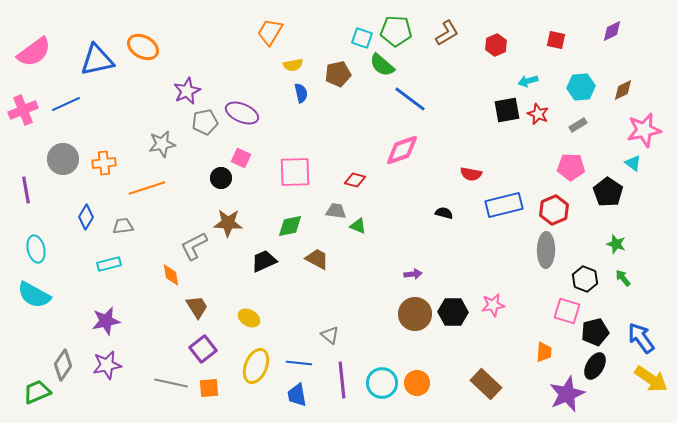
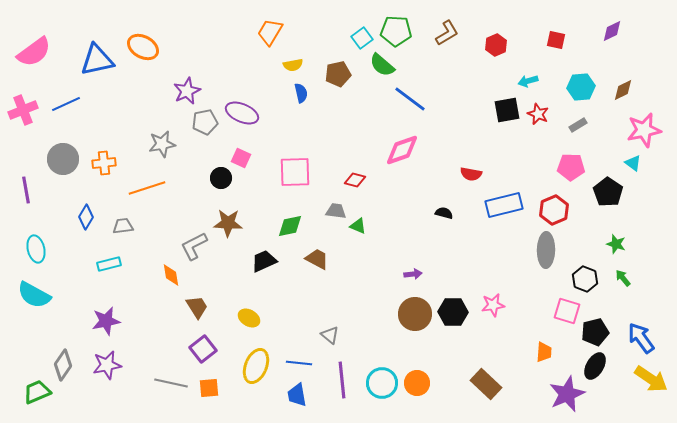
cyan square at (362, 38): rotated 35 degrees clockwise
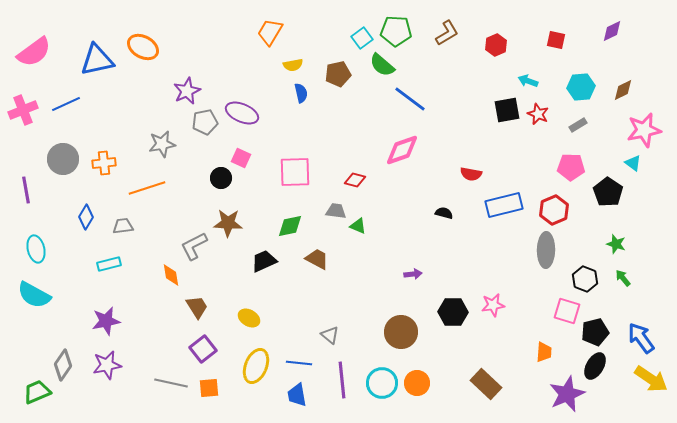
cyan arrow at (528, 81): rotated 36 degrees clockwise
brown circle at (415, 314): moved 14 px left, 18 px down
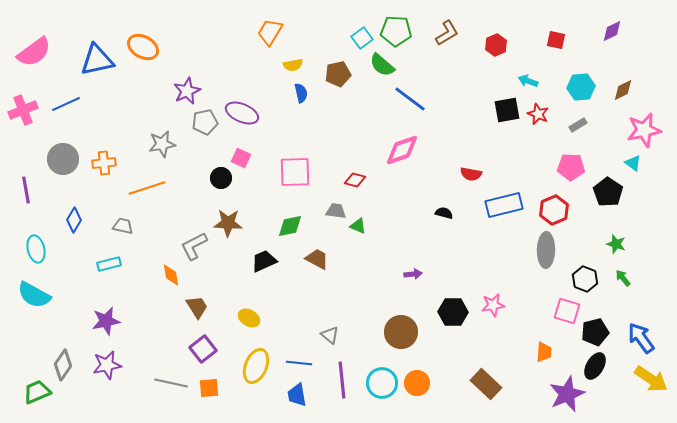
blue diamond at (86, 217): moved 12 px left, 3 px down
gray trapezoid at (123, 226): rotated 20 degrees clockwise
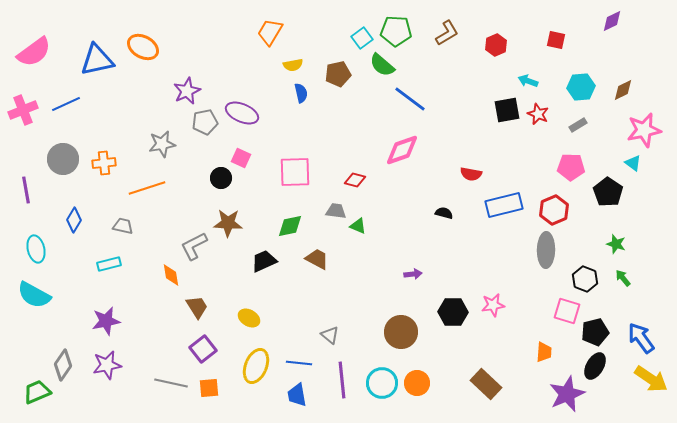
purple diamond at (612, 31): moved 10 px up
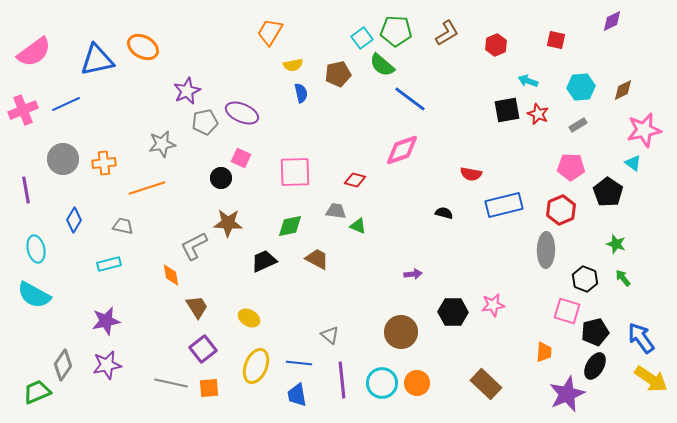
red hexagon at (554, 210): moved 7 px right
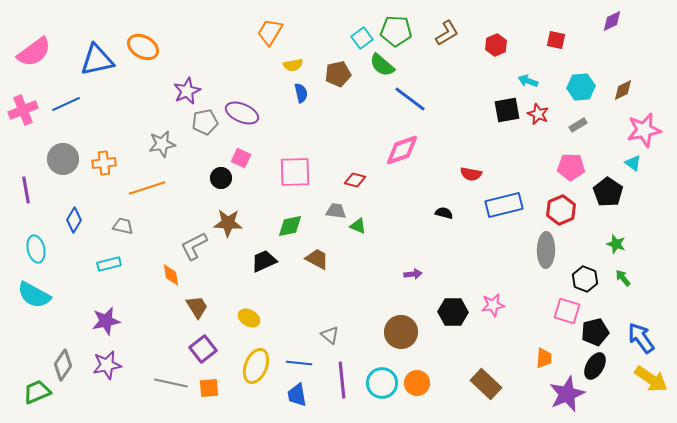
orange trapezoid at (544, 352): moved 6 px down
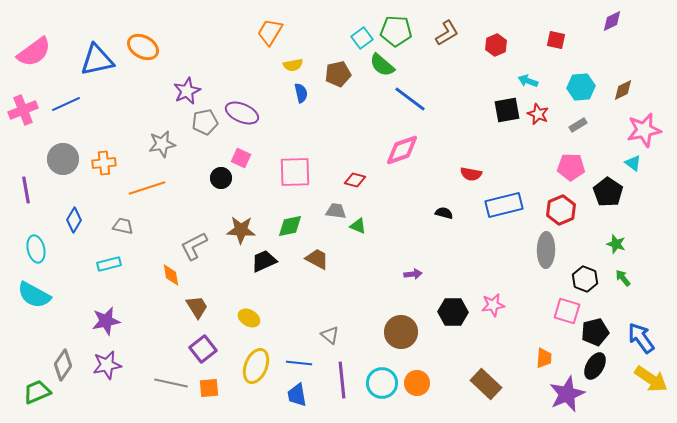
brown star at (228, 223): moved 13 px right, 7 px down
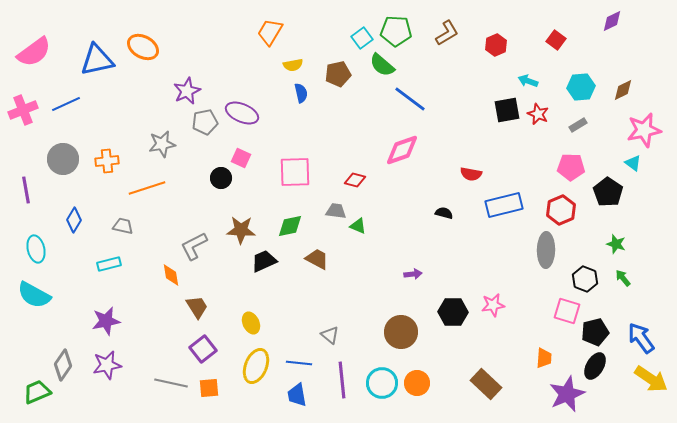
red square at (556, 40): rotated 24 degrees clockwise
orange cross at (104, 163): moved 3 px right, 2 px up
yellow ellipse at (249, 318): moved 2 px right, 5 px down; rotated 35 degrees clockwise
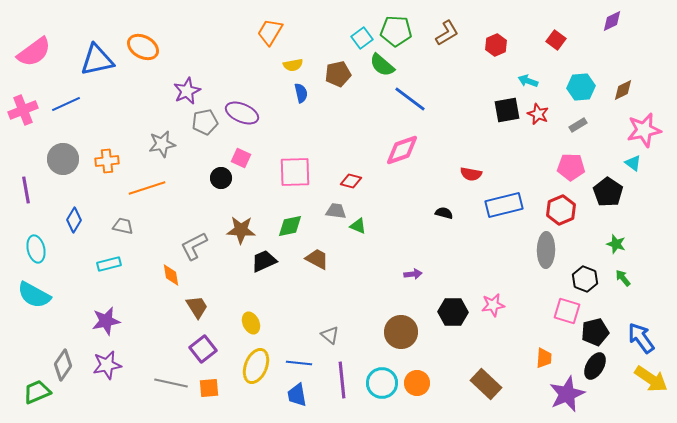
red diamond at (355, 180): moved 4 px left, 1 px down
